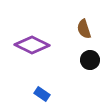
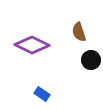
brown semicircle: moved 5 px left, 3 px down
black circle: moved 1 px right
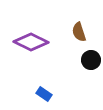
purple diamond: moved 1 px left, 3 px up
blue rectangle: moved 2 px right
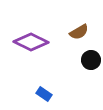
brown semicircle: rotated 102 degrees counterclockwise
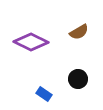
black circle: moved 13 px left, 19 px down
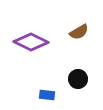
blue rectangle: moved 3 px right, 1 px down; rotated 28 degrees counterclockwise
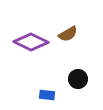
brown semicircle: moved 11 px left, 2 px down
